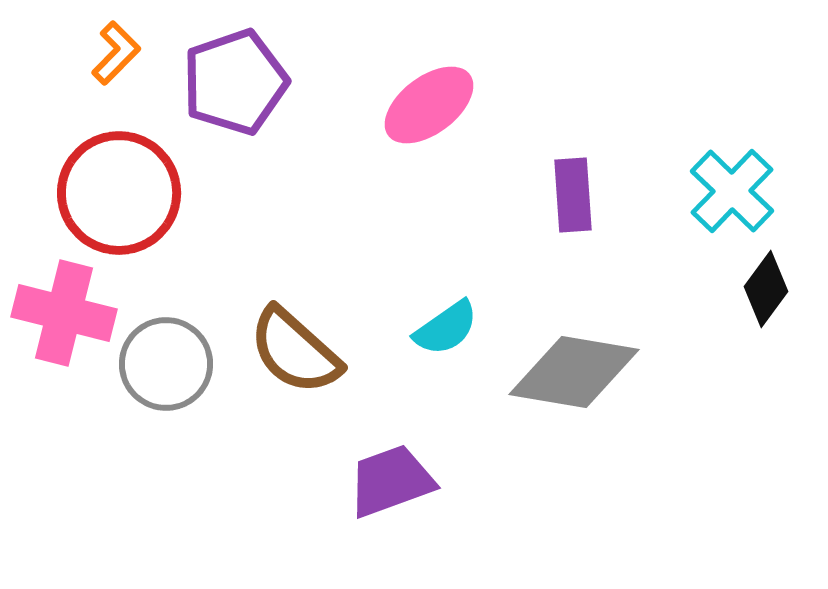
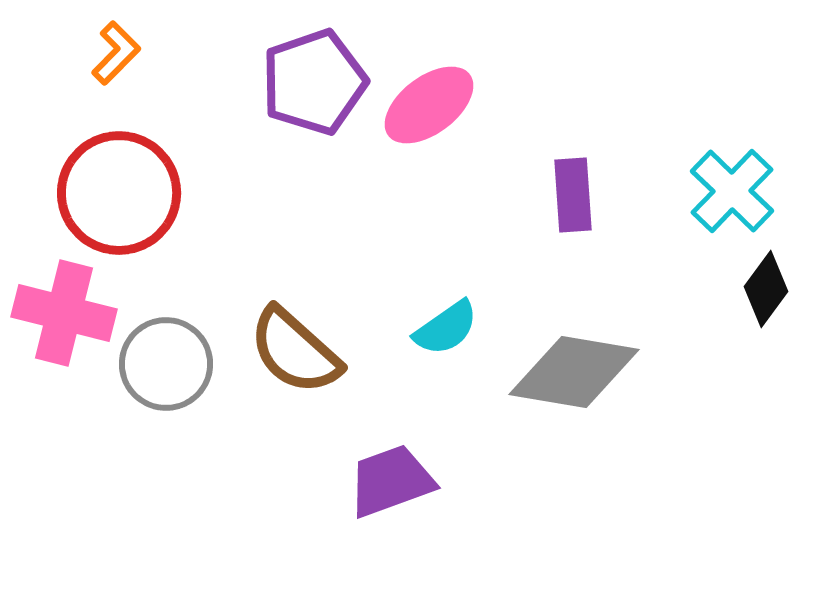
purple pentagon: moved 79 px right
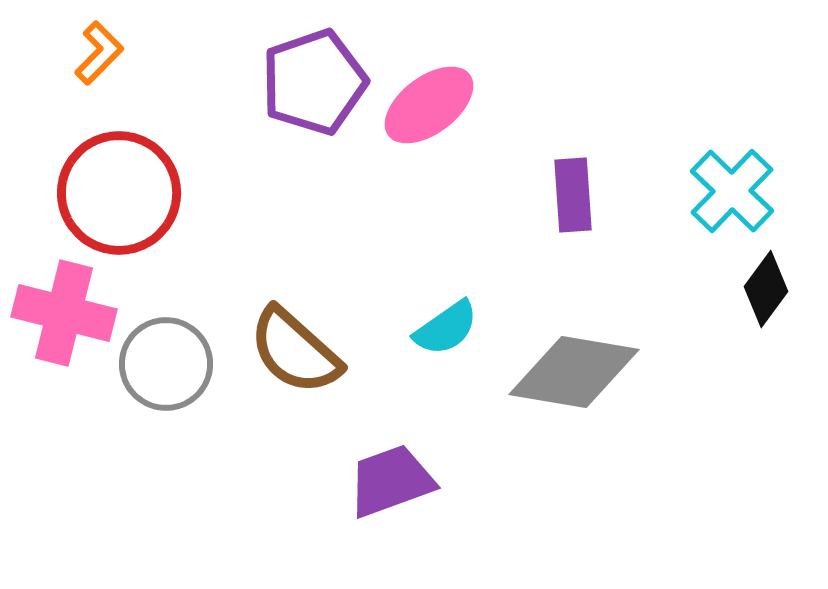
orange L-shape: moved 17 px left
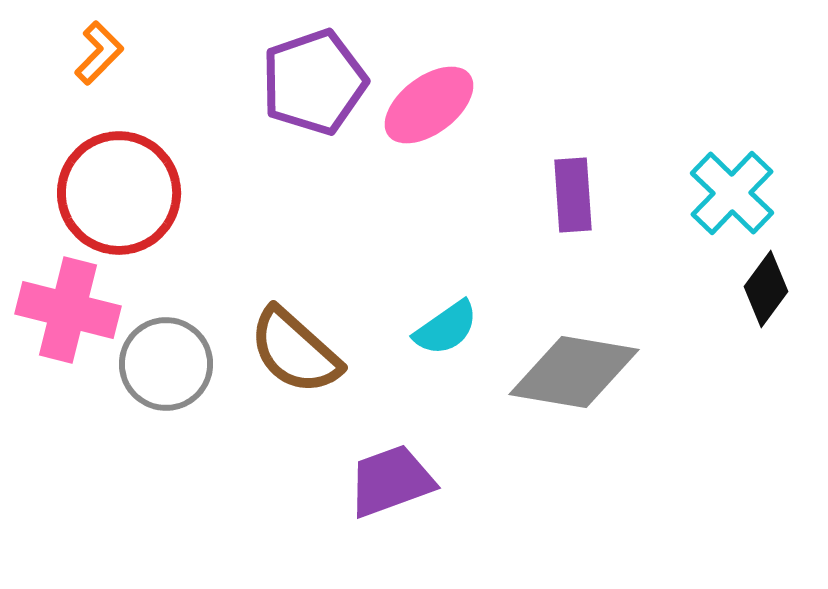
cyan cross: moved 2 px down
pink cross: moved 4 px right, 3 px up
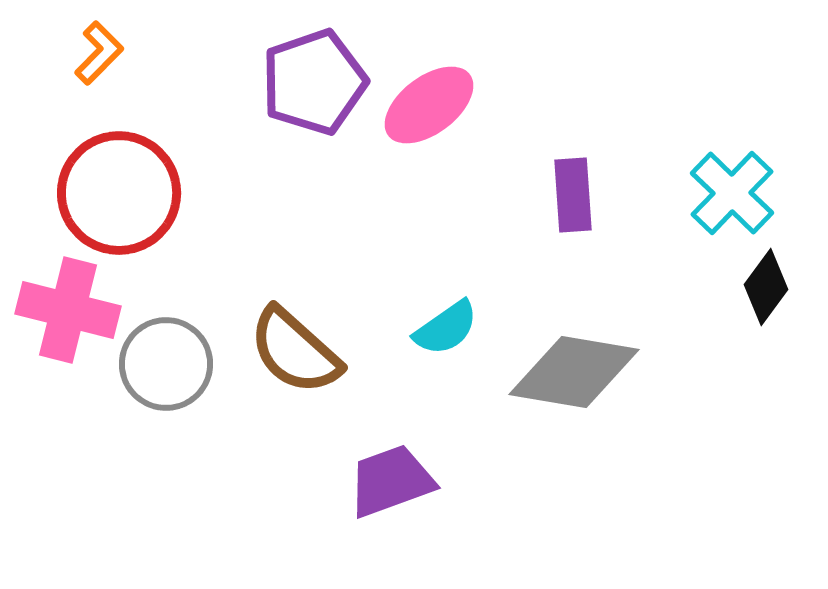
black diamond: moved 2 px up
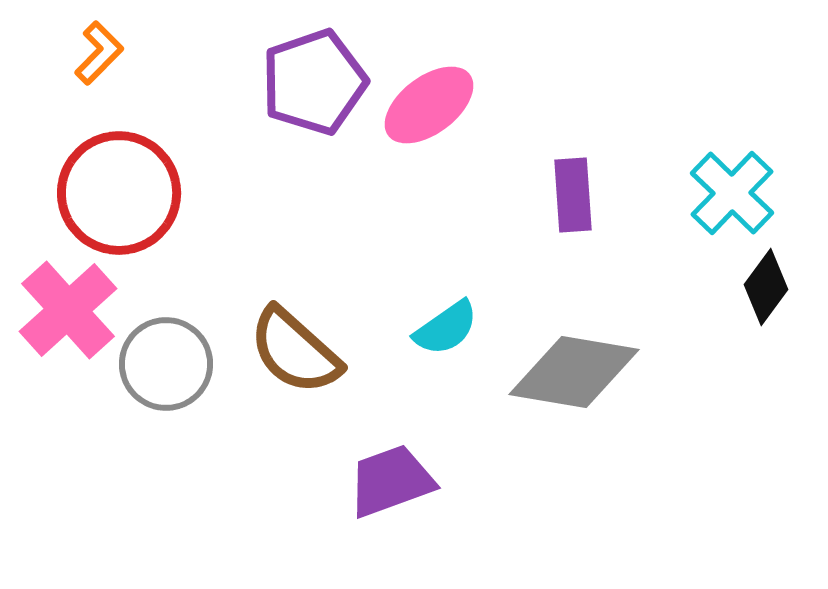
pink cross: rotated 34 degrees clockwise
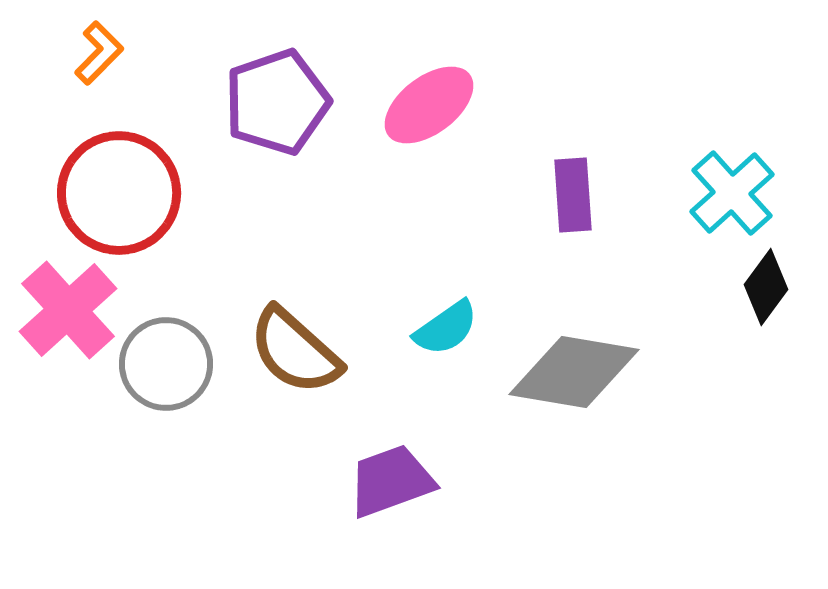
purple pentagon: moved 37 px left, 20 px down
cyan cross: rotated 4 degrees clockwise
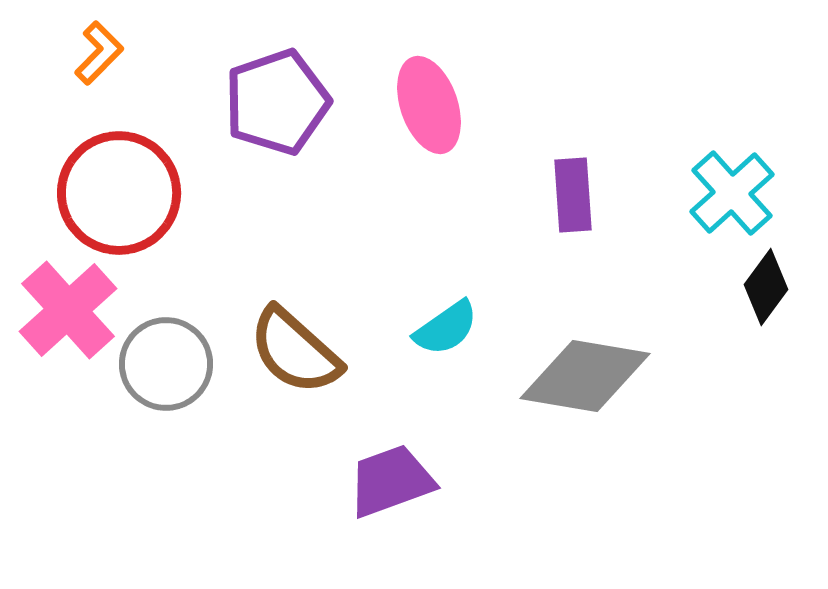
pink ellipse: rotated 72 degrees counterclockwise
gray diamond: moved 11 px right, 4 px down
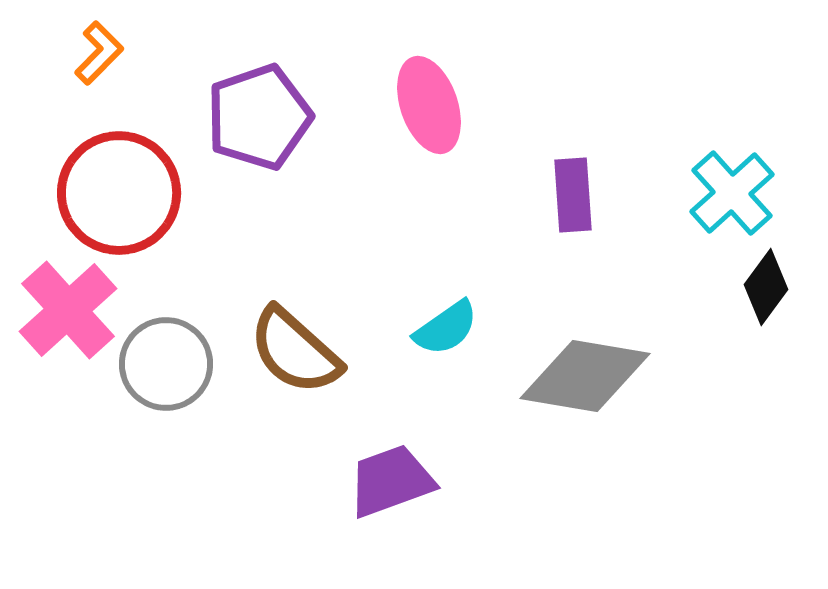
purple pentagon: moved 18 px left, 15 px down
